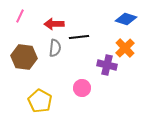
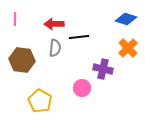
pink line: moved 5 px left, 3 px down; rotated 24 degrees counterclockwise
orange cross: moved 3 px right
brown hexagon: moved 2 px left, 3 px down
purple cross: moved 4 px left, 4 px down
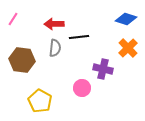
pink line: moved 2 px left; rotated 32 degrees clockwise
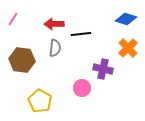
black line: moved 2 px right, 3 px up
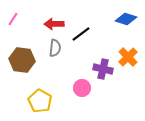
black line: rotated 30 degrees counterclockwise
orange cross: moved 9 px down
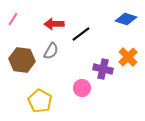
gray semicircle: moved 4 px left, 3 px down; rotated 24 degrees clockwise
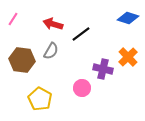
blue diamond: moved 2 px right, 1 px up
red arrow: moved 1 px left; rotated 18 degrees clockwise
yellow pentagon: moved 2 px up
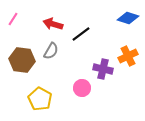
orange cross: moved 1 px up; rotated 18 degrees clockwise
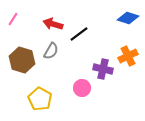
black line: moved 2 px left
brown hexagon: rotated 10 degrees clockwise
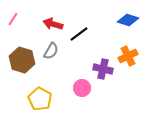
blue diamond: moved 2 px down
